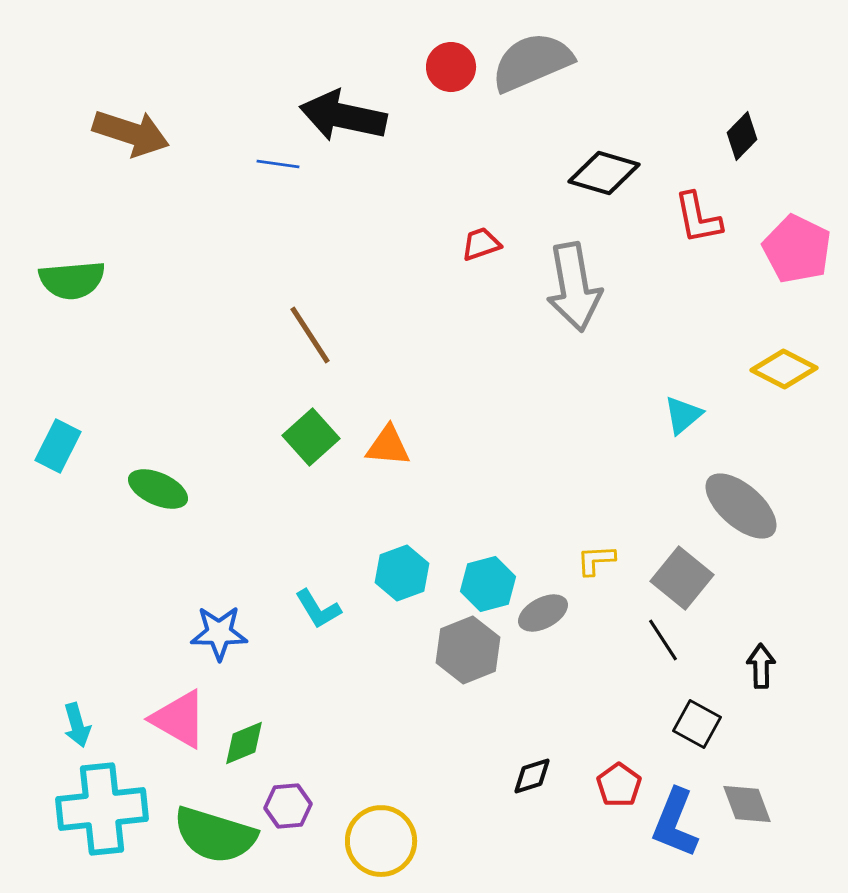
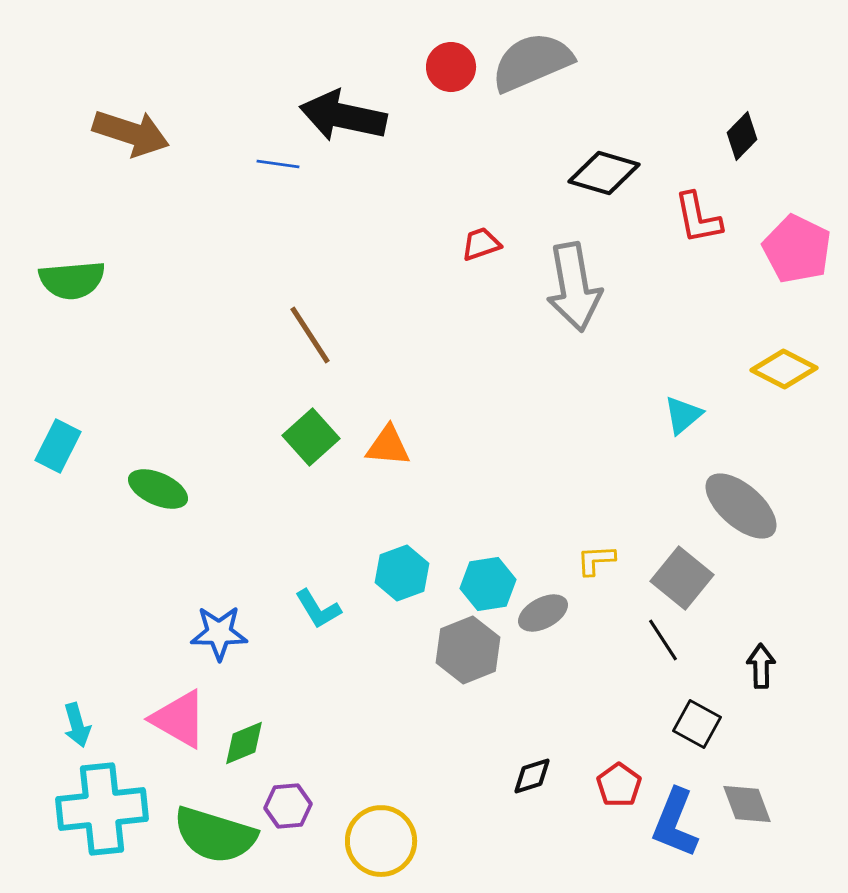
cyan hexagon at (488, 584): rotated 6 degrees clockwise
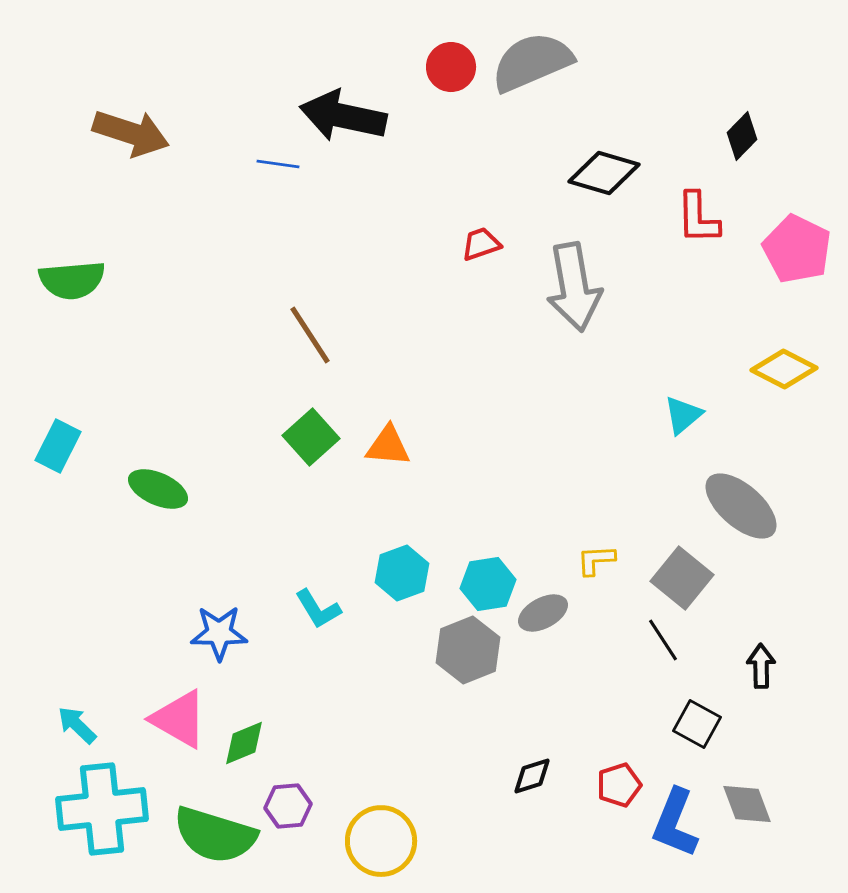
red L-shape at (698, 218): rotated 10 degrees clockwise
cyan arrow at (77, 725): rotated 150 degrees clockwise
red pentagon at (619, 785): rotated 18 degrees clockwise
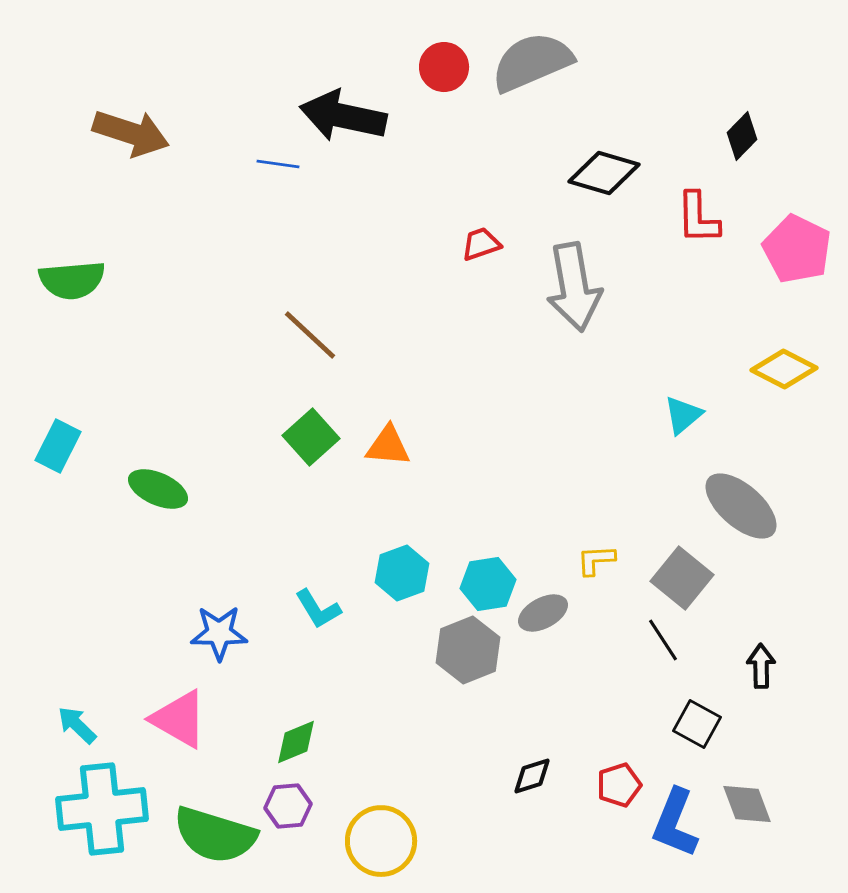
red circle at (451, 67): moved 7 px left
brown line at (310, 335): rotated 14 degrees counterclockwise
green diamond at (244, 743): moved 52 px right, 1 px up
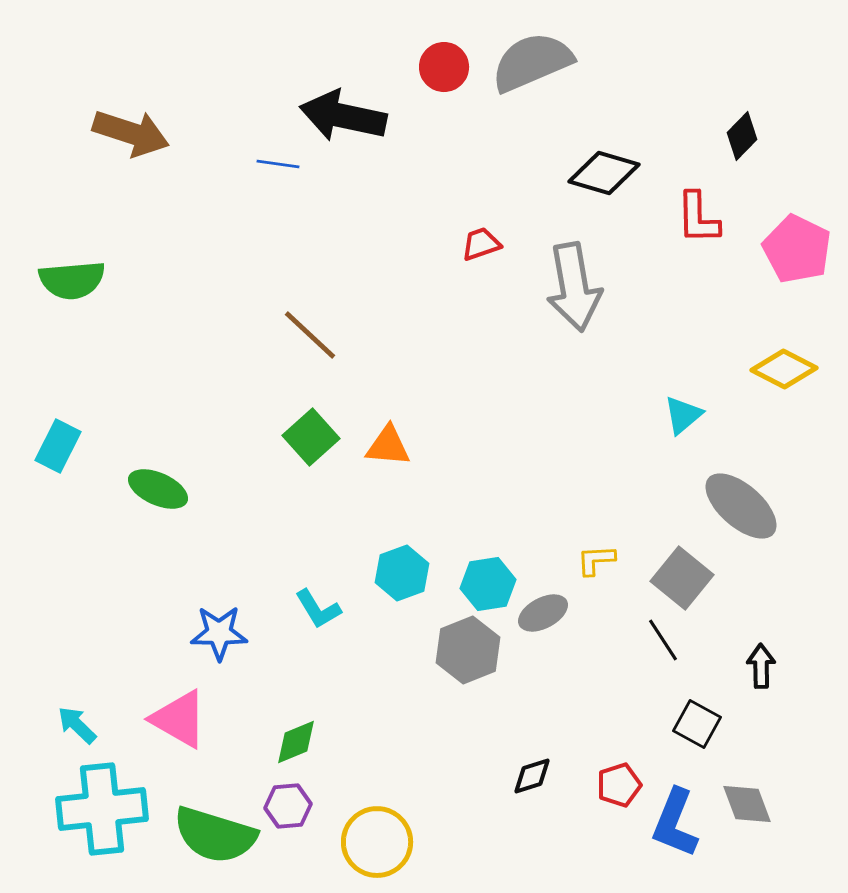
yellow circle at (381, 841): moved 4 px left, 1 px down
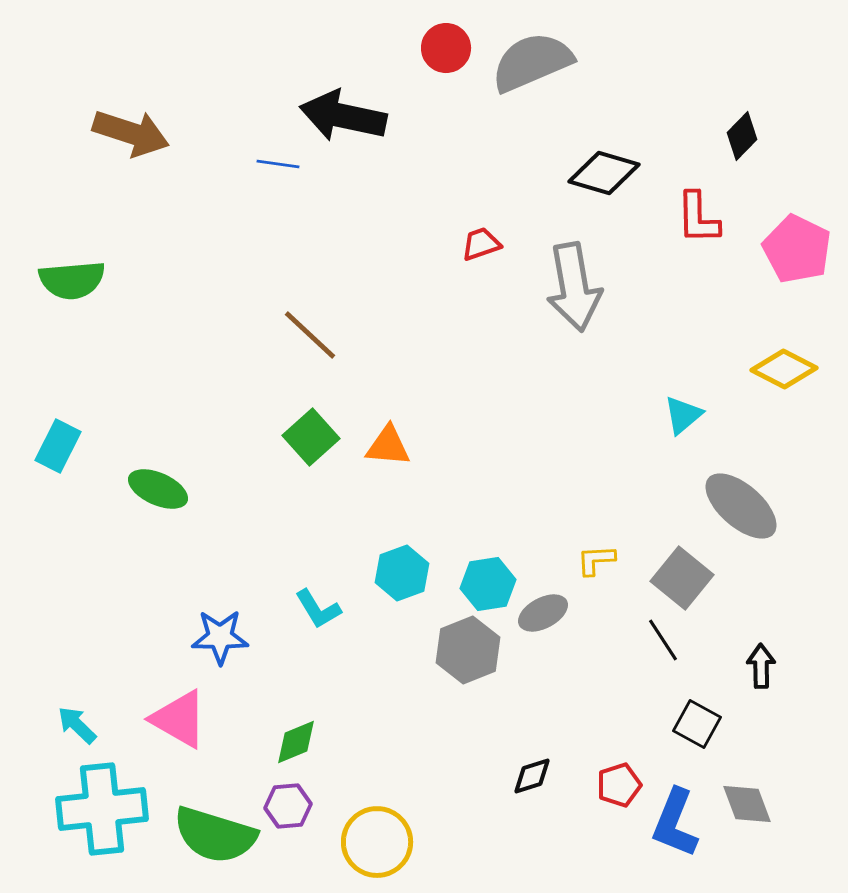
red circle at (444, 67): moved 2 px right, 19 px up
blue star at (219, 633): moved 1 px right, 4 px down
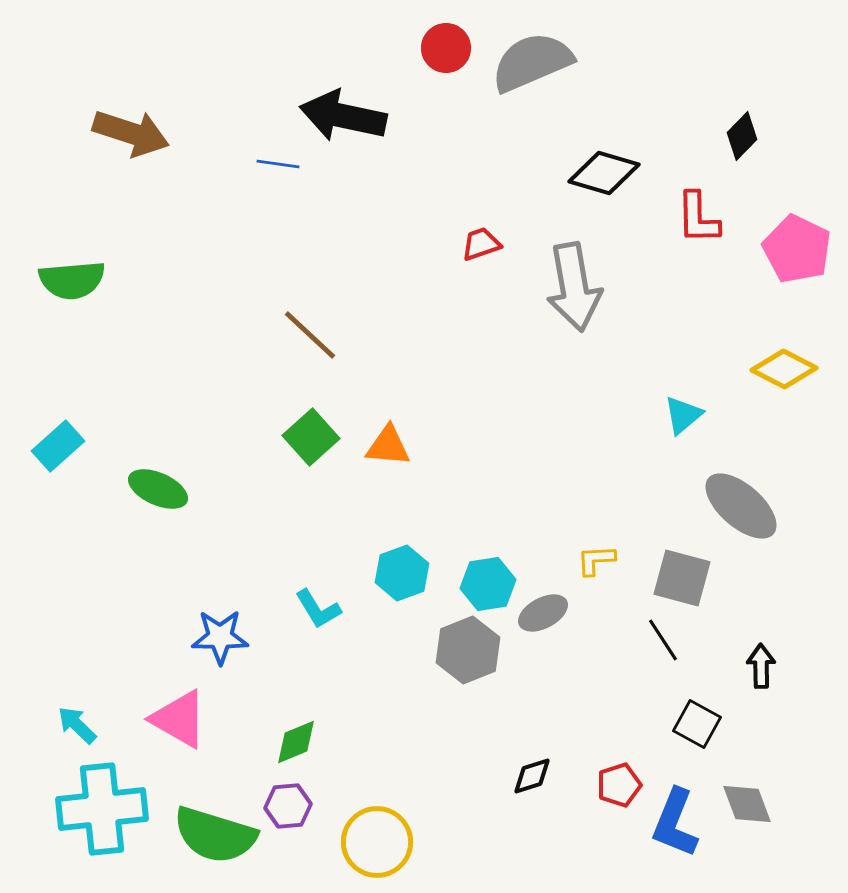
cyan rectangle at (58, 446): rotated 21 degrees clockwise
gray square at (682, 578): rotated 24 degrees counterclockwise
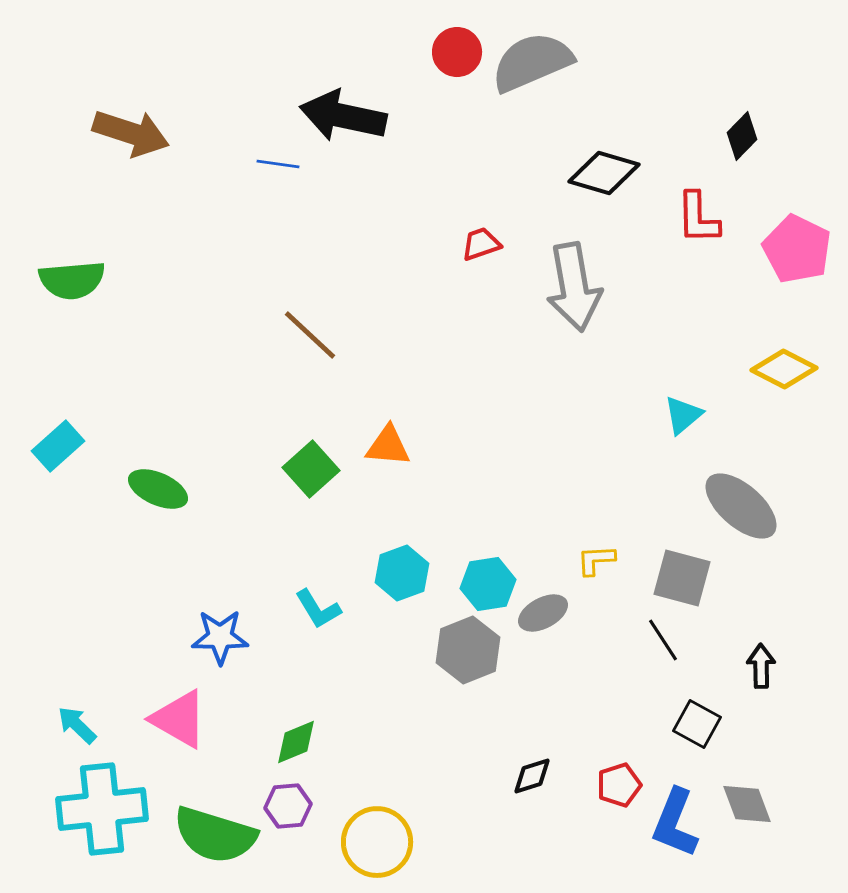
red circle at (446, 48): moved 11 px right, 4 px down
green square at (311, 437): moved 32 px down
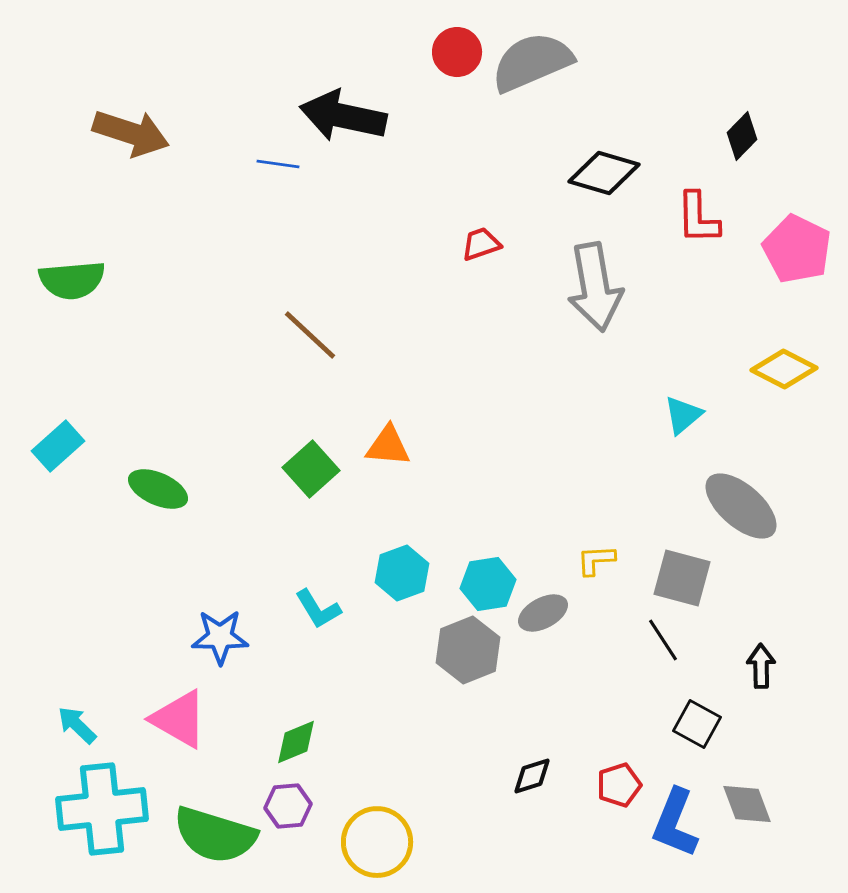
gray arrow at (574, 287): moved 21 px right
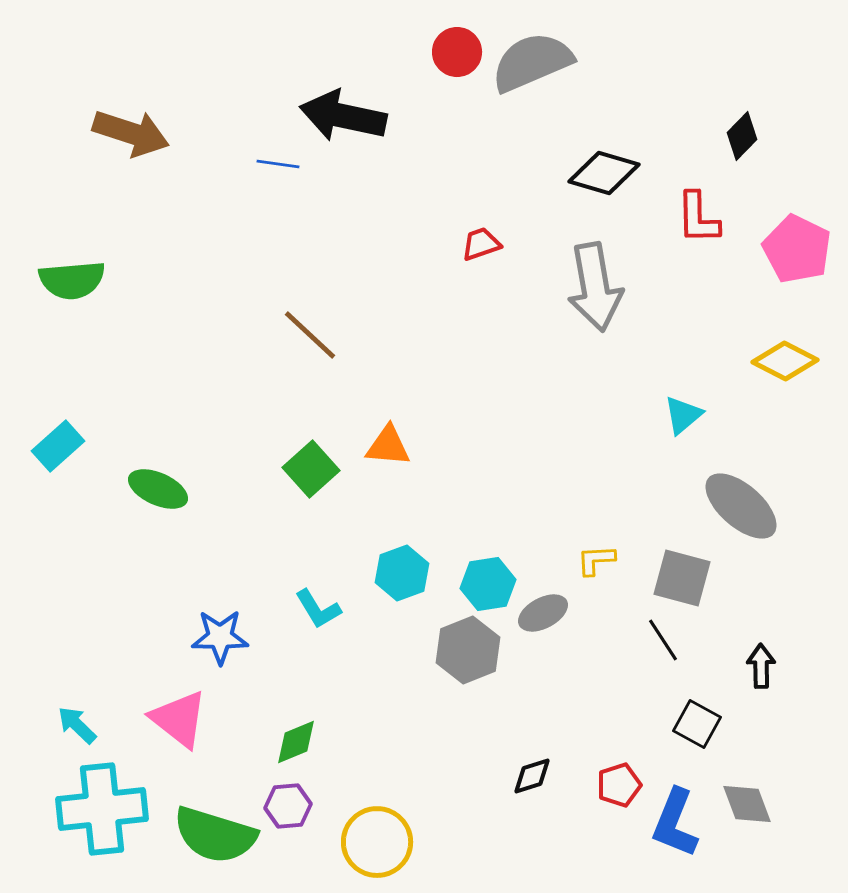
yellow diamond at (784, 369): moved 1 px right, 8 px up
pink triangle at (179, 719): rotated 8 degrees clockwise
